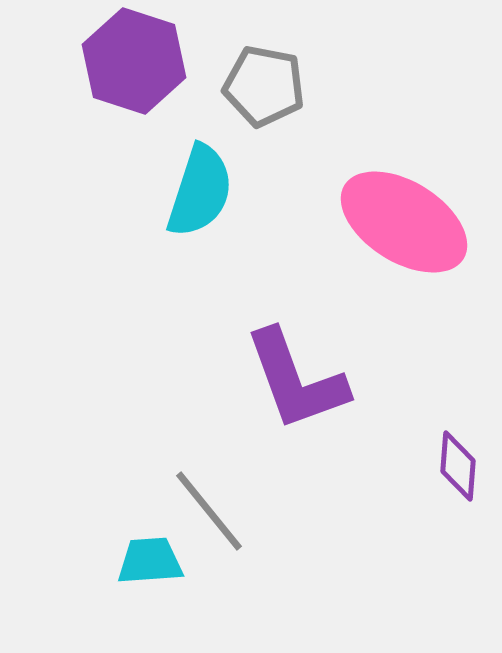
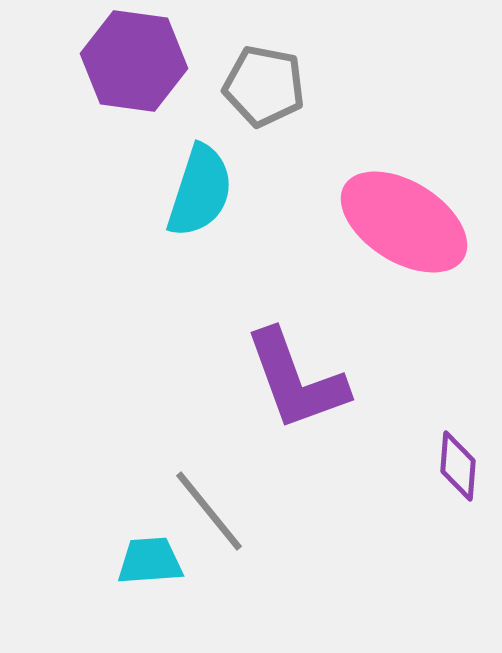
purple hexagon: rotated 10 degrees counterclockwise
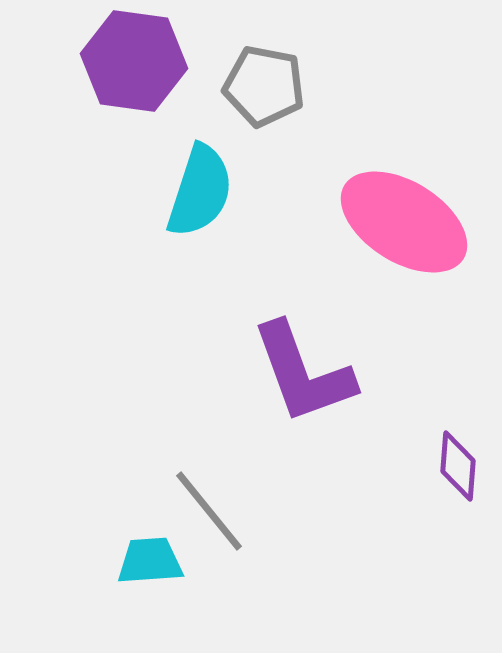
purple L-shape: moved 7 px right, 7 px up
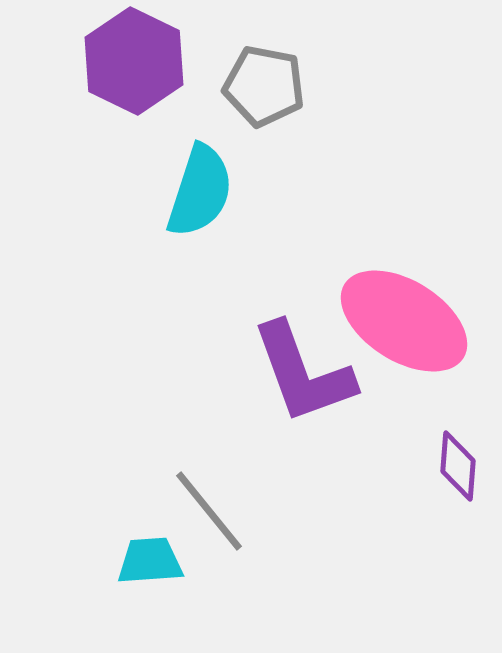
purple hexagon: rotated 18 degrees clockwise
pink ellipse: moved 99 px down
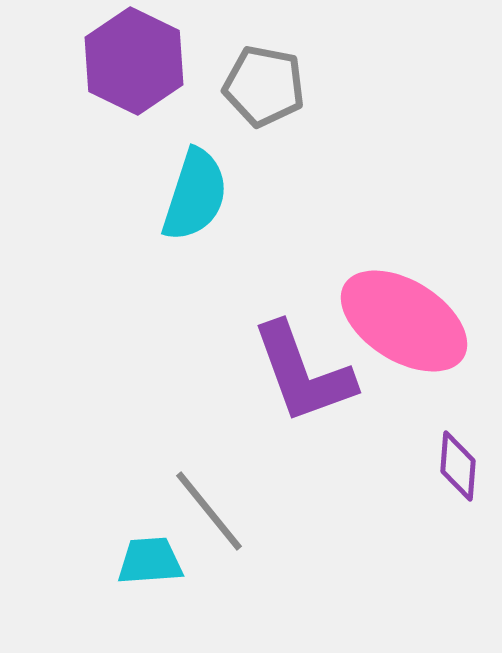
cyan semicircle: moved 5 px left, 4 px down
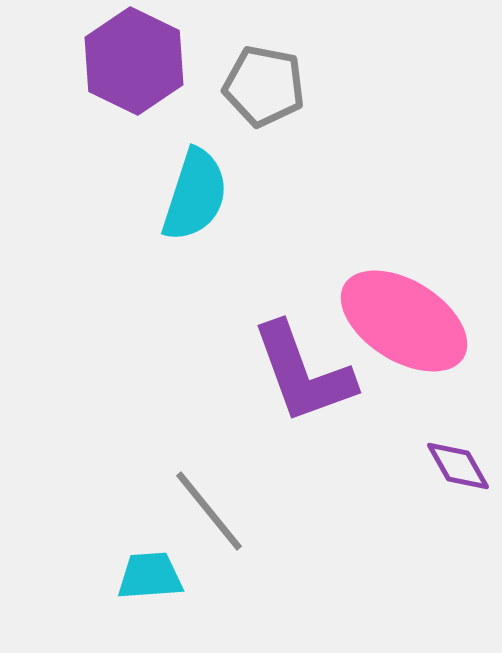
purple diamond: rotated 34 degrees counterclockwise
cyan trapezoid: moved 15 px down
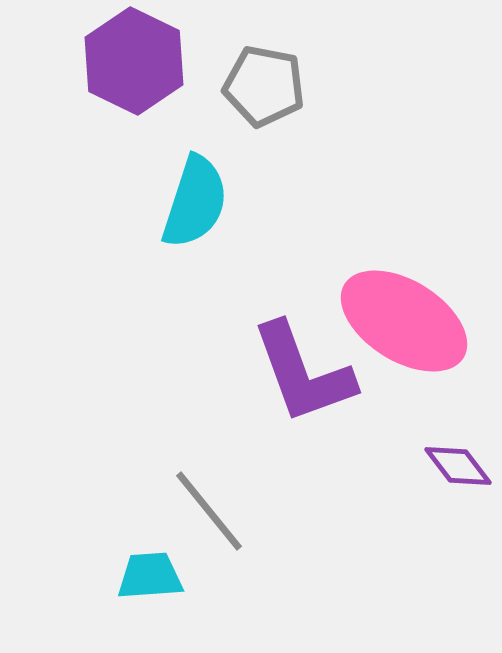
cyan semicircle: moved 7 px down
purple diamond: rotated 8 degrees counterclockwise
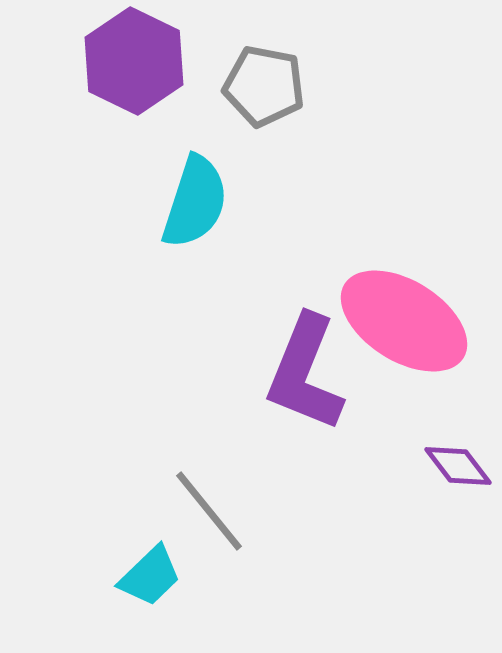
purple L-shape: moved 2 px right; rotated 42 degrees clockwise
cyan trapezoid: rotated 140 degrees clockwise
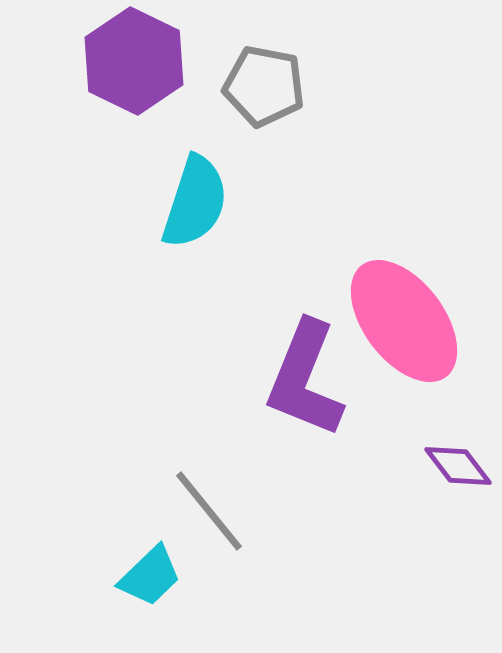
pink ellipse: rotated 21 degrees clockwise
purple L-shape: moved 6 px down
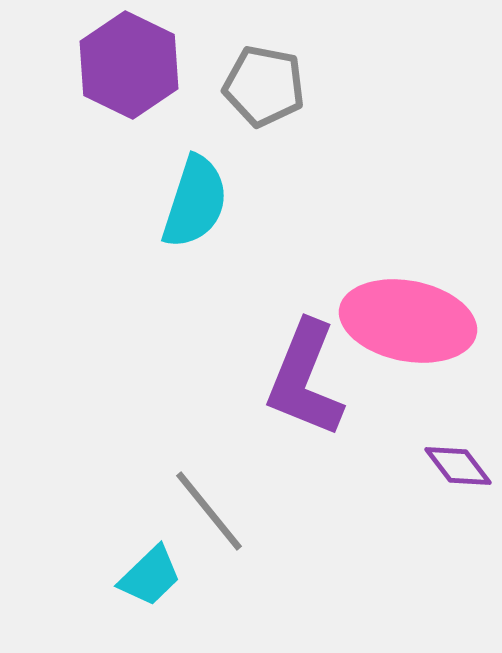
purple hexagon: moved 5 px left, 4 px down
pink ellipse: moved 4 px right; rotated 42 degrees counterclockwise
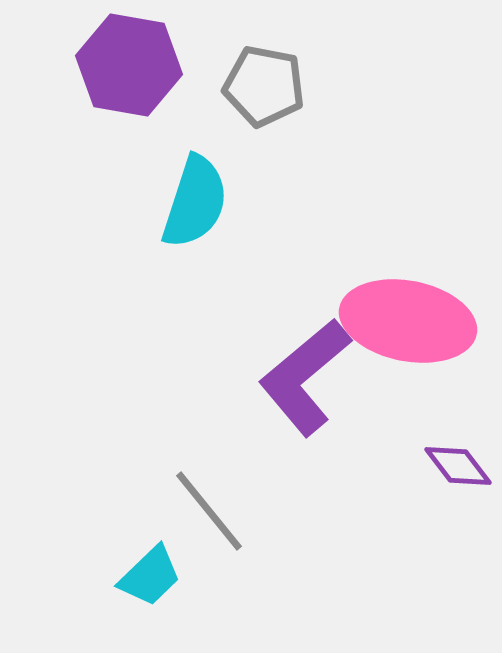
purple hexagon: rotated 16 degrees counterclockwise
purple L-shape: moved 2 px up; rotated 28 degrees clockwise
